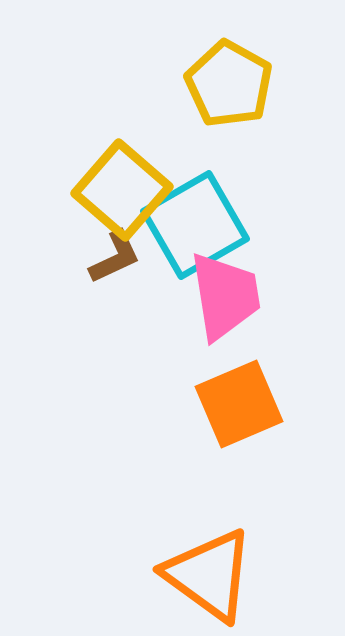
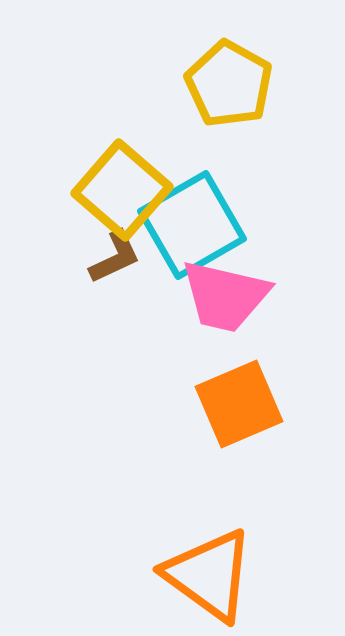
cyan square: moved 3 px left
pink trapezoid: rotated 112 degrees clockwise
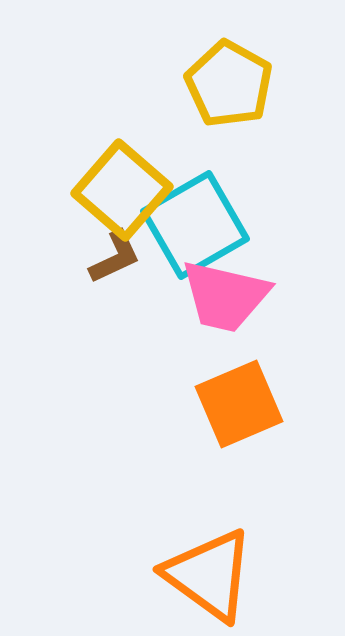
cyan square: moved 3 px right
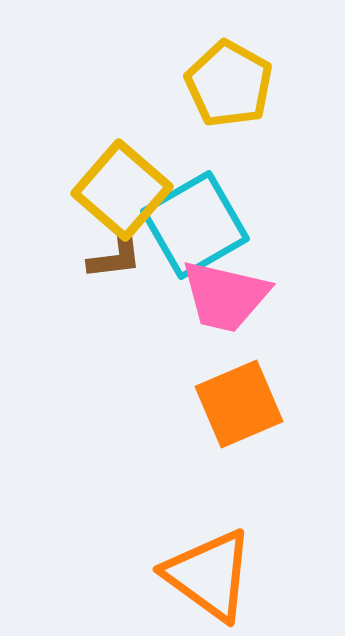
brown L-shape: rotated 18 degrees clockwise
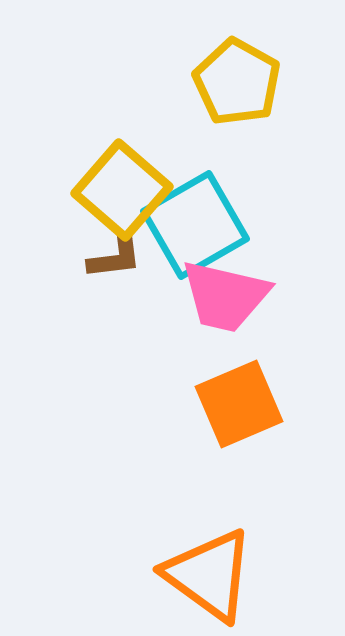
yellow pentagon: moved 8 px right, 2 px up
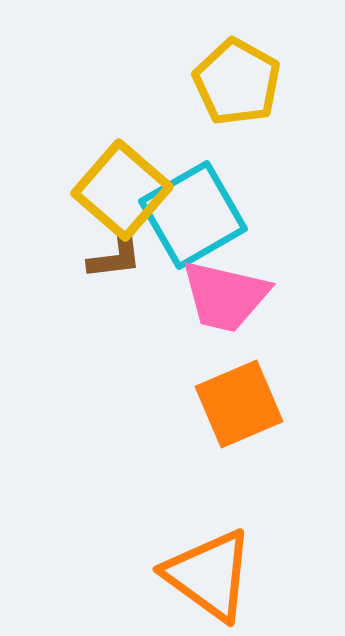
cyan square: moved 2 px left, 10 px up
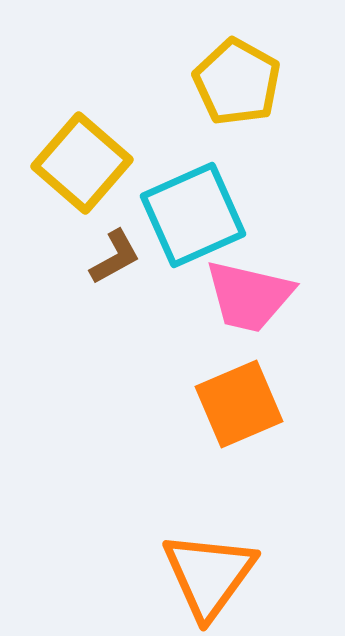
yellow square: moved 40 px left, 27 px up
cyan square: rotated 6 degrees clockwise
brown L-shape: rotated 22 degrees counterclockwise
pink trapezoid: moved 24 px right
orange triangle: rotated 30 degrees clockwise
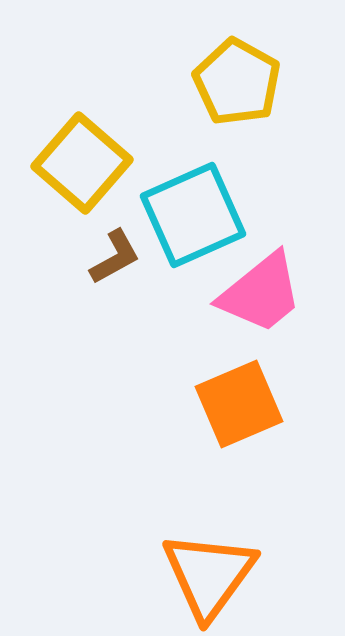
pink trapezoid: moved 12 px right, 3 px up; rotated 52 degrees counterclockwise
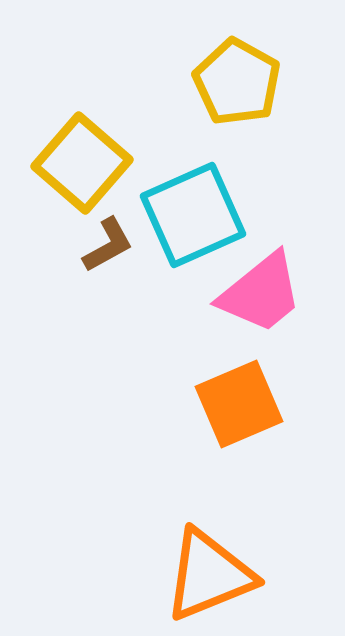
brown L-shape: moved 7 px left, 12 px up
orange triangle: rotated 32 degrees clockwise
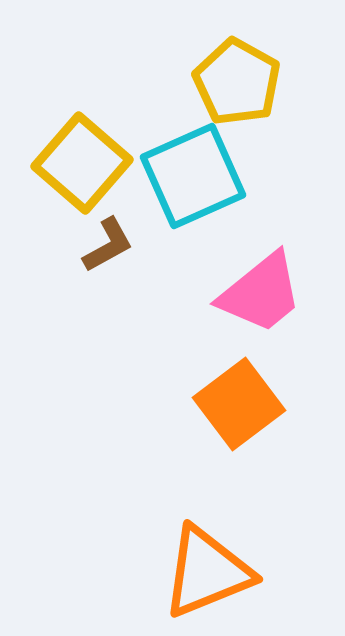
cyan square: moved 39 px up
orange square: rotated 14 degrees counterclockwise
orange triangle: moved 2 px left, 3 px up
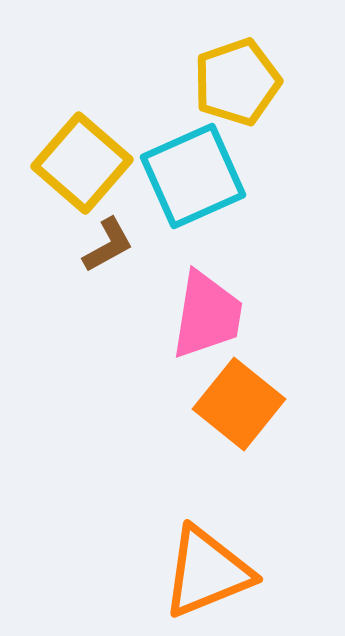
yellow pentagon: rotated 24 degrees clockwise
pink trapezoid: moved 54 px left, 22 px down; rotated 42 degrees counterclockwise
orange square: rotated 14 degrees counterclockwise
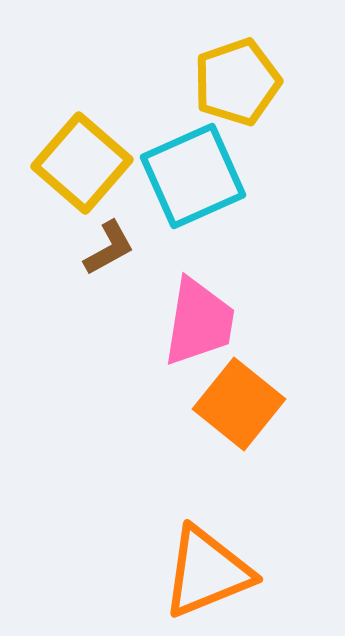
brown L-shape: moved 1 px right, 3 px down
pink trapezoid: moved 8 px left, 7 px down
